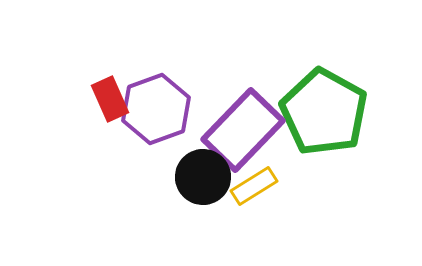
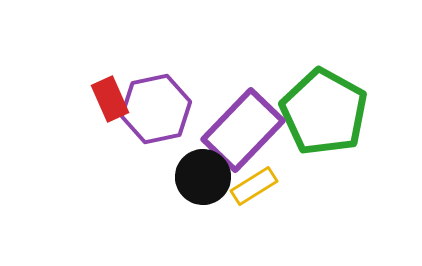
purple hexagon: rotated 8 degrees clockwise
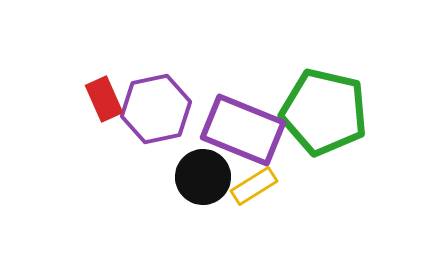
red rectangle: moved 6 px left
green pentagon: rotated 16 degrees counterclockwise
purple rectangle: rotated 68 degrees clockwise
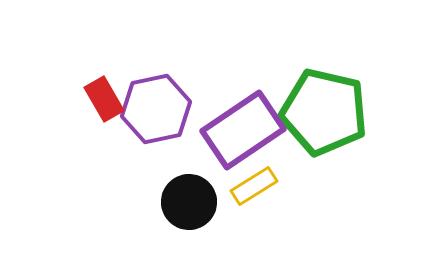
red rectangle: rotated 6 degrees counterclockwise
purple rectangle: rotated 56 degrees counterclockwise
black circle: moved 14 px left, 25 px down
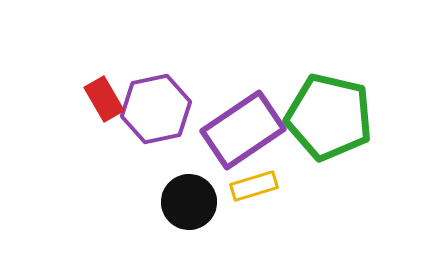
green pentagon: moved 5 px right, 5 px down
yellow rectangle: rotated 15 degrees clockwise
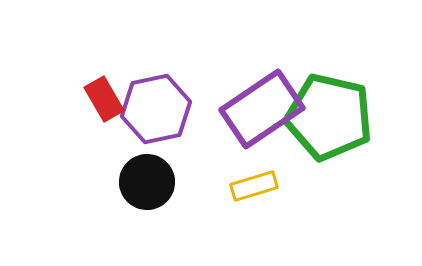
purple rectangle: moved 19 px right, 21 px up
black circle: moved 42 px left, 20 px up
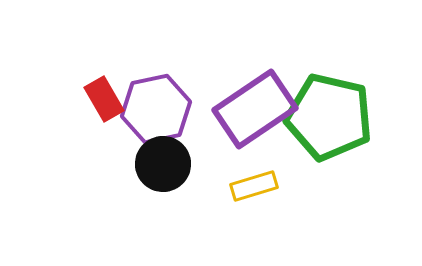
purple rectangle: moved 7 px left
black circle: moved 16 px right, 18 px up
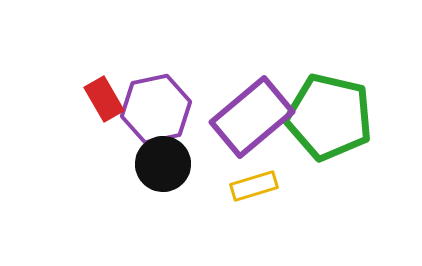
purple rectangle: moved 3 px left, 8 px down; rotated 6 degrees counterclockwise
